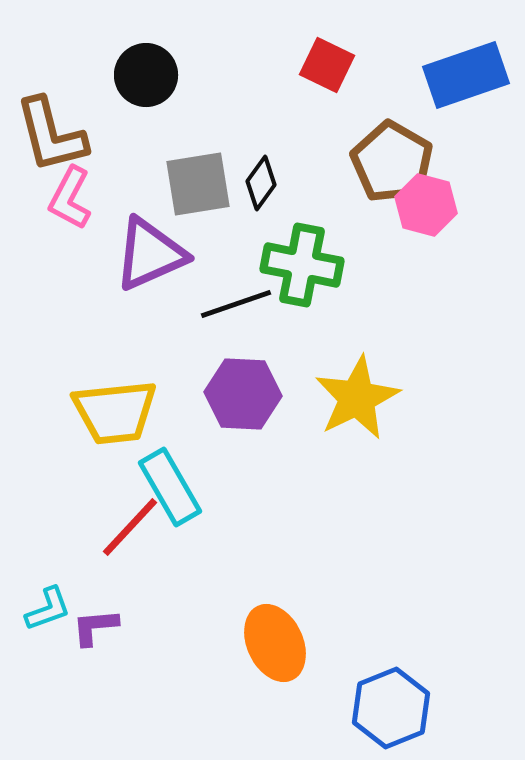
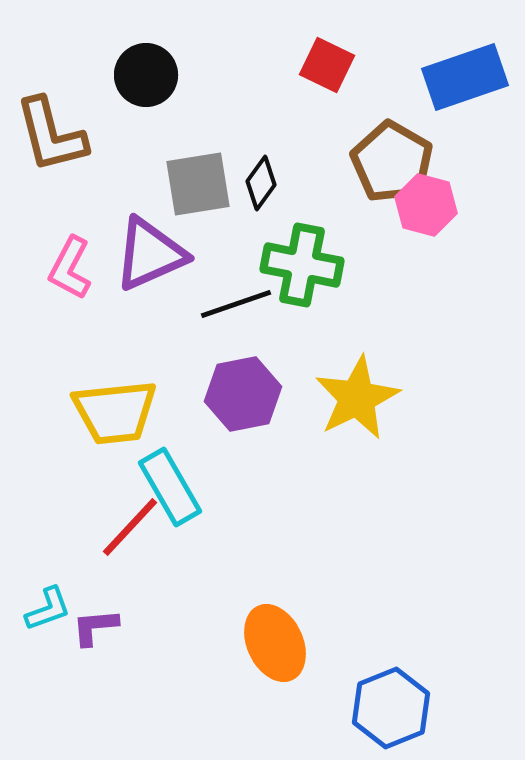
blue rectangle: moved 1 px left, 2 px down
pink L-shape: moved 70 px down
purple hexagon: rotated 14 degrees counterclockwise
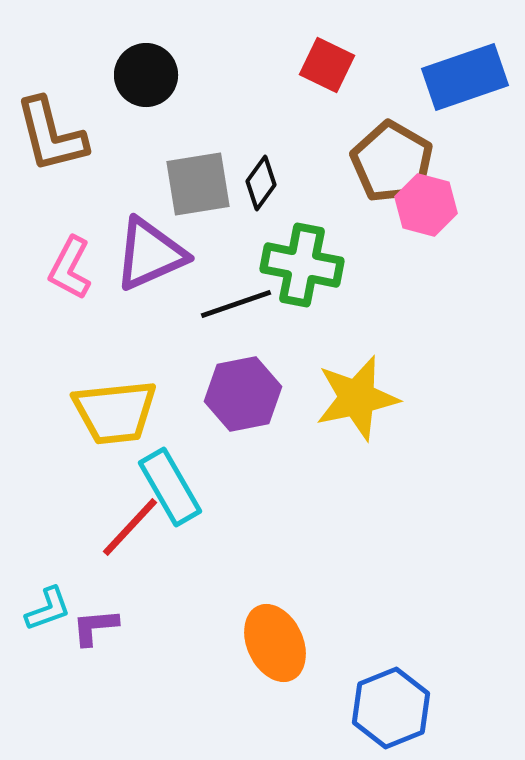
yellow star: rotated 14 degrees clockwise
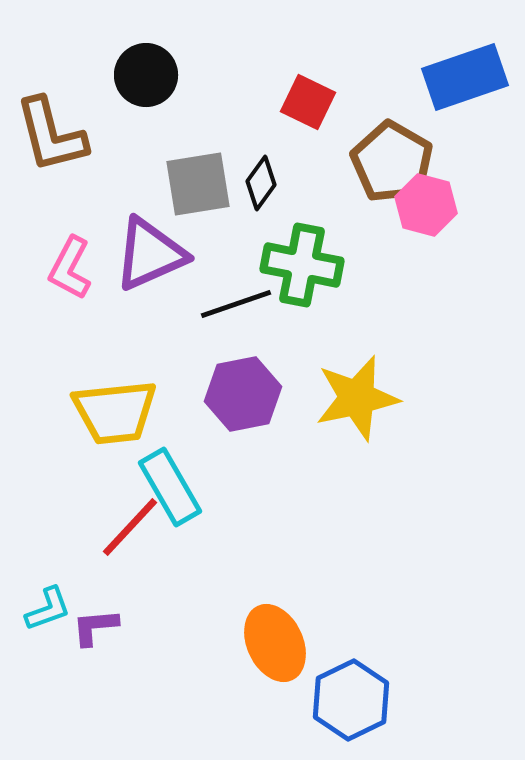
red square: moved 19 px left, 37 px down
blue hexagon: moved 40 px left, 8 px up; rotated 4 degrees counterclockwise
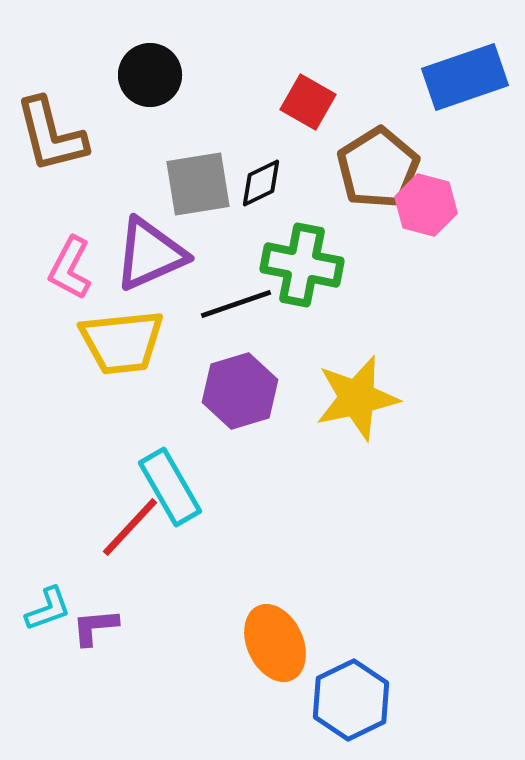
black circle: moved 4 px right
red square: rotated 4 degrees clockwise
brown pentagon: moved 14 px left, 6 px down; rotated 10 degrees clockwise
black diamond: rotated 28 degrees clockwise
purple hexagon: moved 3 px left, 3 px up; rotated 6 degrees counterclockwise
yellow trapezoid: moved 7 px right, 70 px up
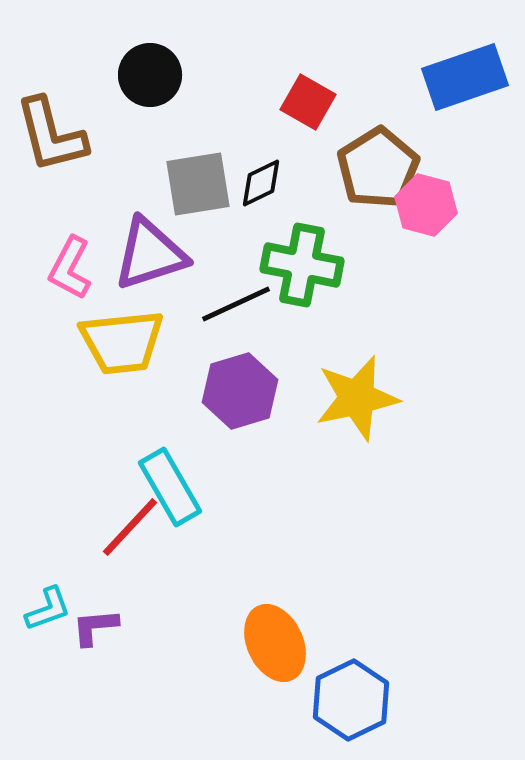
purple triangle: rotated 6 degrees clockwise
black line: rotated 6 degrees counterclockwise
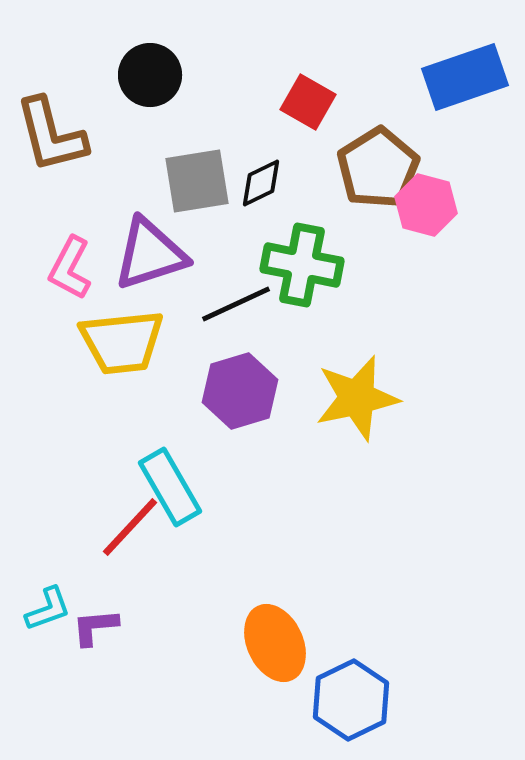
gray square: moved 1 px left, 3 px up
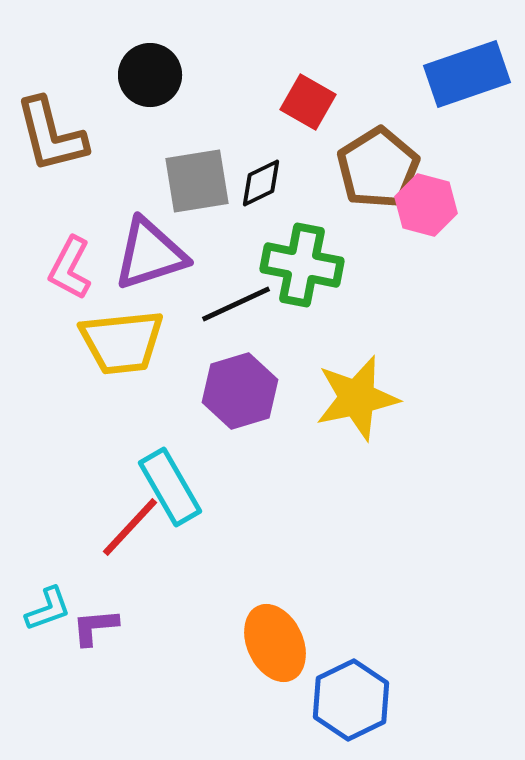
blue rectangle: moved 2 px right, 3 px up
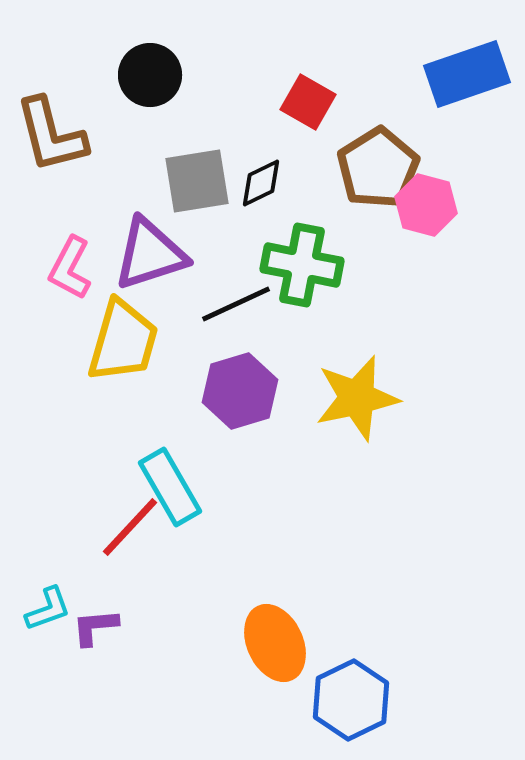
yellow trapezoid: moved 1 px right, 1 px up; rotated 68 degrees counterclockwise
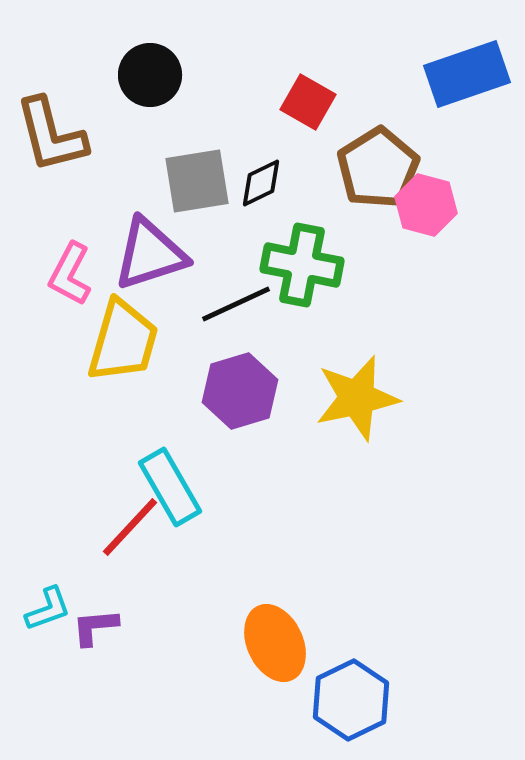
pink L-shape: moved 6 px down
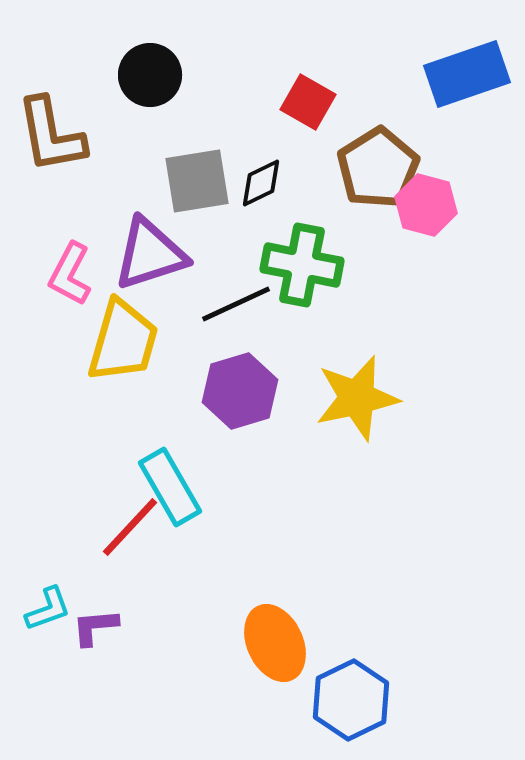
brown L-shape: rotated 4 degrees clockwise
